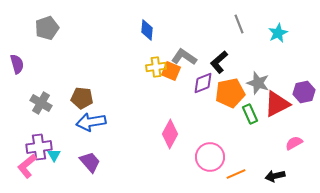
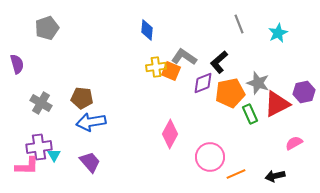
pink L-shape: rotated 140 degrees counterclockwise
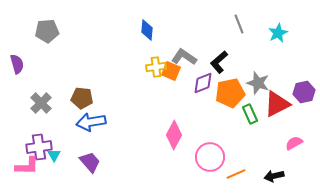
gray pentagon: moved 3 px down; rotated 15 degrees clockwise
gray cross: rotated 15 degrees clockwise
pink diamond: moved 4 px right, 1 px down
black arrow: moved 1 px left
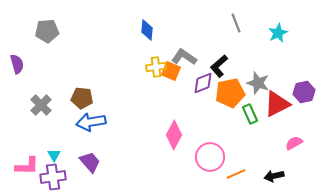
gray line: moved 3 px left, 1 px up
black L-shape: moved 4 px down
gray cross: moved 2 px down
purple cross: moved 14 px right, 30 px down
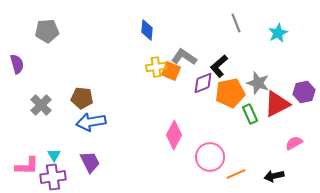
purple trapezoid: rotated 15 degrees clockwise
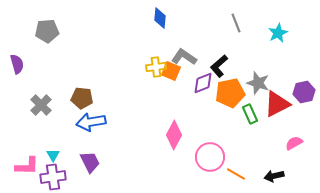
blue diamond: moved 13 px right, 12 px up
cyan triangle: moved 1 px left
orange line: rotated 54 degrees clockwise
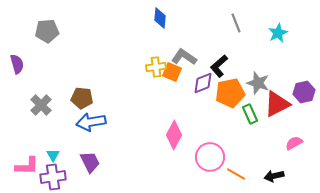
orange square: moved 1 px right, 1 px down
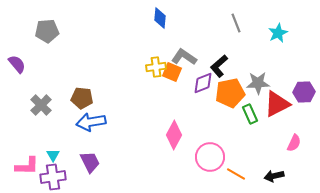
purple semicircle: rotated 24 degrees counterclockwise
gray star: rotated 20 degrees counterclockwise
purple hexagon: rotated 10 degrees clockwise
pink semicircle: rotated 144 degrees clockwise
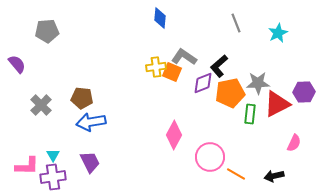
green rectangle: rotated 30 degrees clockwise
